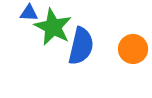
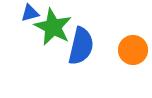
blue triangle: moved 1 px right; rotated 18 degrees counterclockwise
orange circle: moved 1 px down
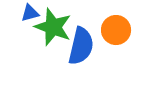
green star: rotated 6 degrees counterclockwise
orange circle: moved 17 px left, 20 px up
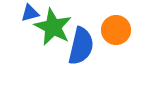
green star: rotated 6 degrees clockwise
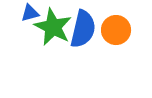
blue semicircle: moved 2 px right, 17 px up
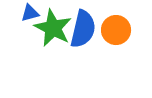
green star: moved 1 px down
